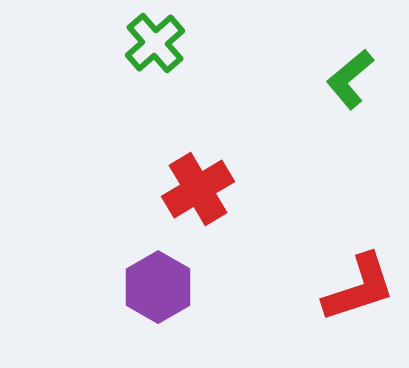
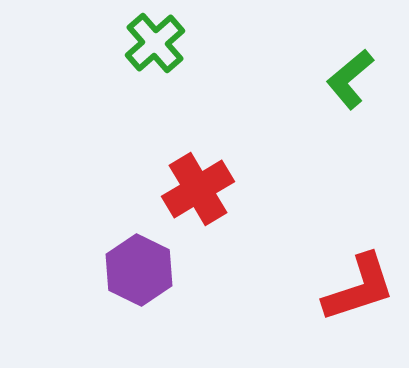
purple hexagon: moved 19 px left, 17 px up; rotated 4 degrees counterclockwise
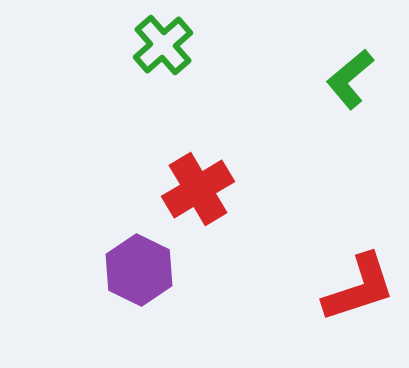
green cross: moved 8 px right, 2 px down
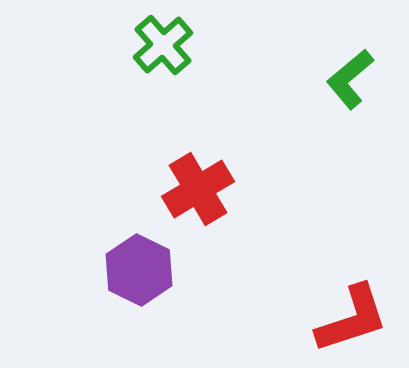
red L-shape: moved 7 px left, 31 px down
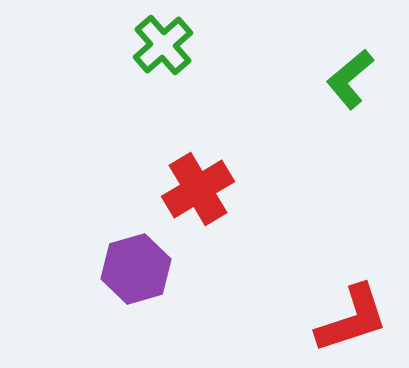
purple hexagon: moved 3 px left, 1 px up; rotated 18 degrees clockwise
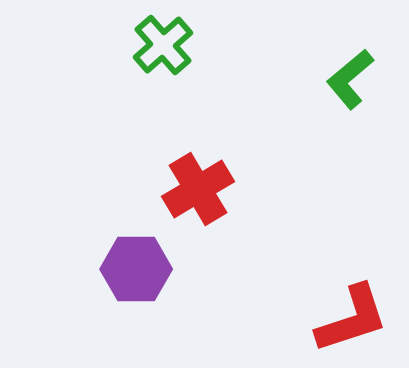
purple hexagon: rotated 16 degrees clockwise
